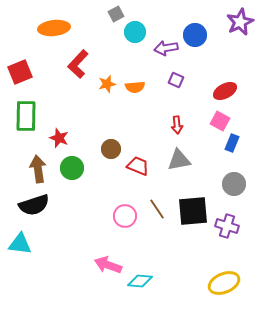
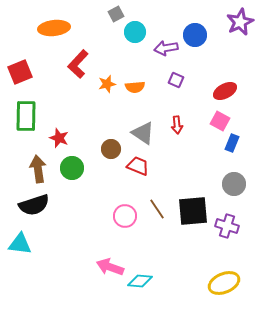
gray triangle: moved 36 px left, 27 px up; rotated 45 degrees clockwise
pink arrow: moved 2 px right, 2 px down
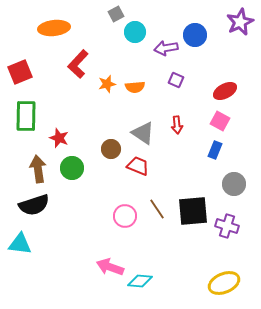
blue rectangle: moved 17 px left, 7 px down
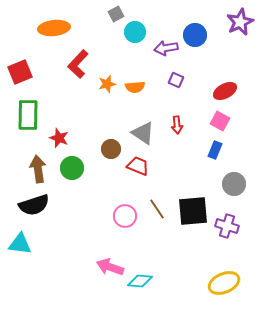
green rectangle: moved 2 px right, 1 px up
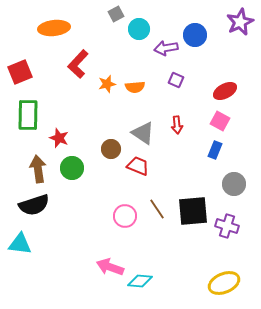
cyan circle: moved 4 px right, 3 px up
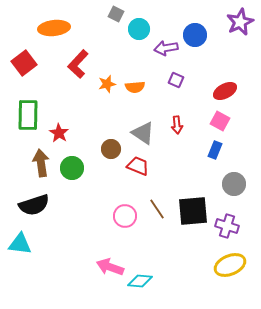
gray square: rotated 35 degrees counterclockwise
red square: moved 4 px right, 9 px up; rotated 15 degrees counterclockwise
red star: moved 5 px up; rotated 12 degrees clockwise
brown arrow: moved 3 px right, 6 px up
yellow ellipse: moved 6 px right, 18 px up
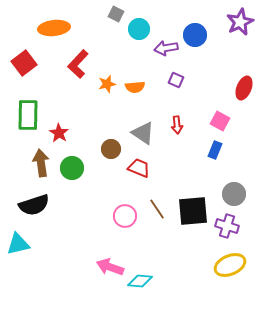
red ellipse: moved 19 px right, 3 px up; rotated 40 degrees counterclockwise
red trapezoid: moved 1 px right, 2 px down
gray circle: moved 10 px down
cyan triangle: moved 2 px left; rotated 20 degrees counterclockwise
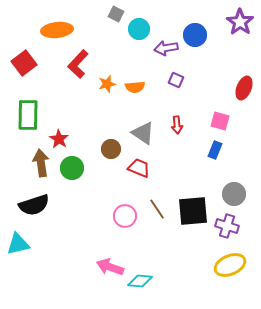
purple star: rotated 12 degrees counterclockwise
orange ellipse: moved 3 px right, 2 px down
pink square: rotated 12 degrees counterclockwise
red star: moved 6 px down
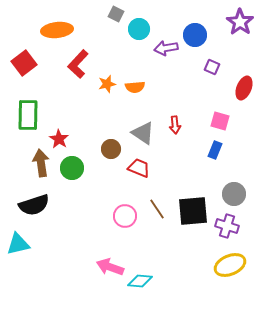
purple square: moved 36 px right, 13 px up
red arrow: moved 2 px left
